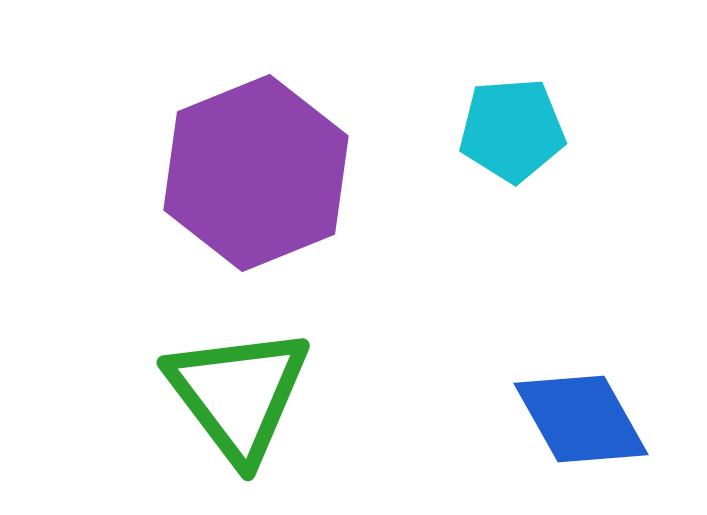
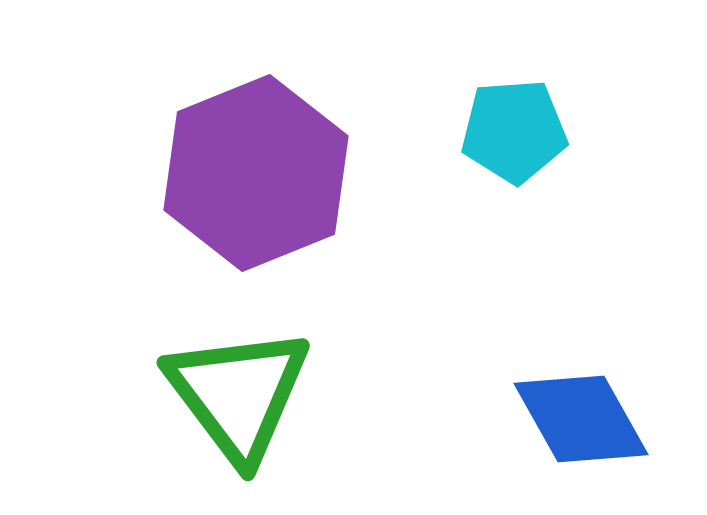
cyan pentagon: moved 2 px right, 1 px down
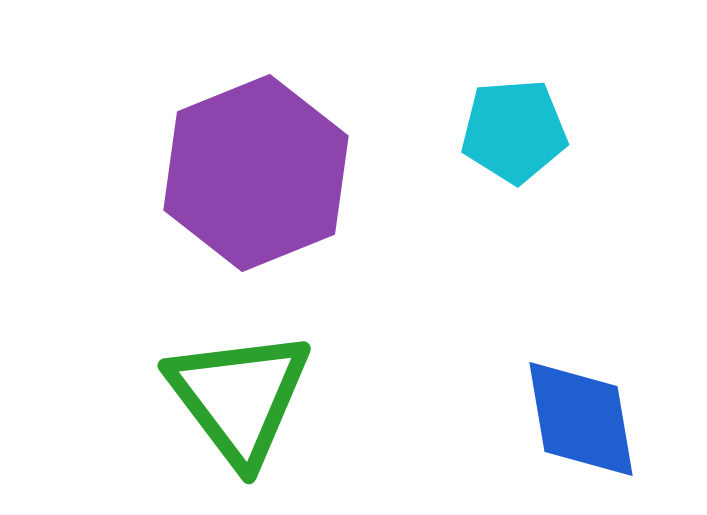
green triangle: moved 1 px right, 3 px down
blue diamond: rotated 20 degrees clockwise
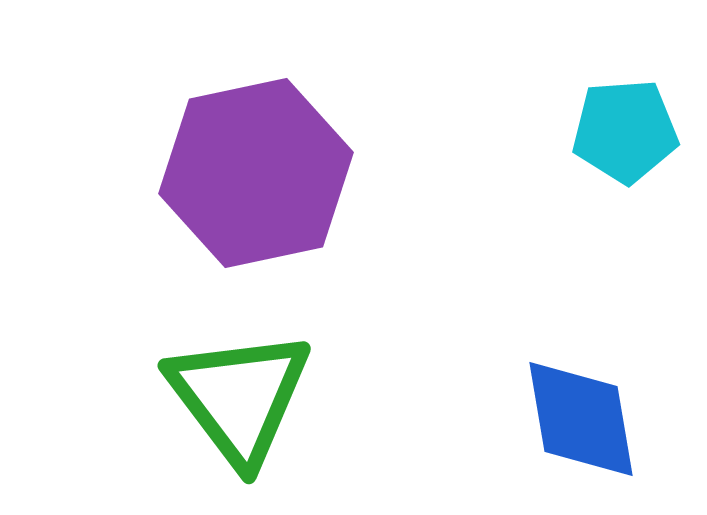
cyan pentagon: moved 111 px right
purple hexagon: rotated 10 degrees clockwise
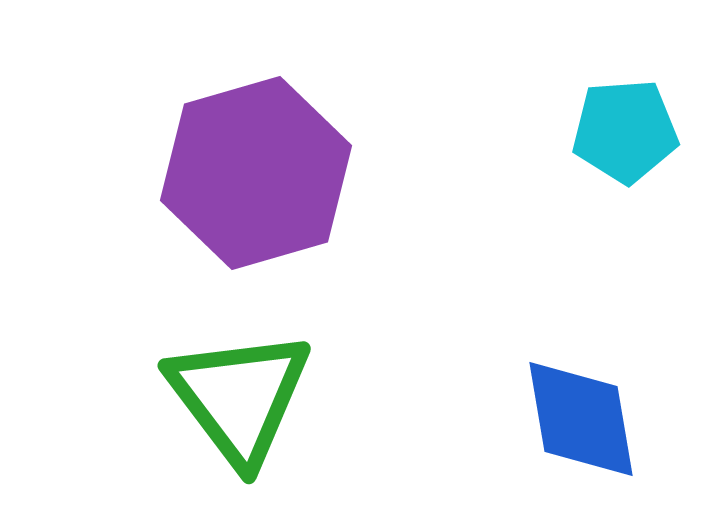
purple hexagon: rotated 4 degrees counterclockwise
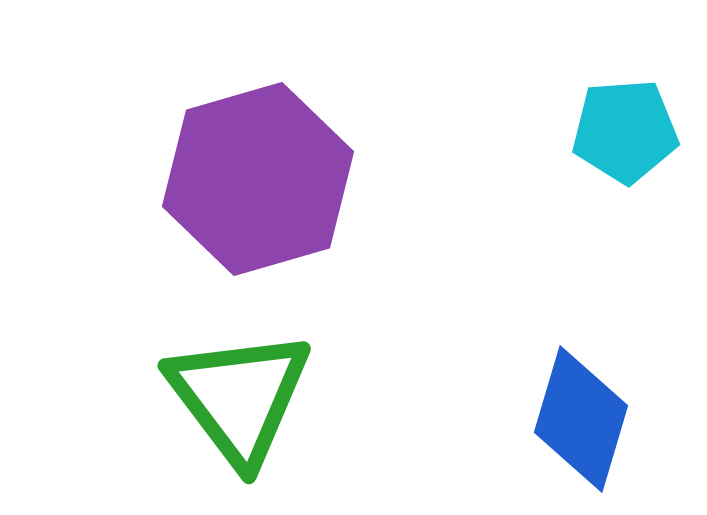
purple hexagon: moved 2 px right, 6 px down
blue diamond: rotated 26 degrees clockwise
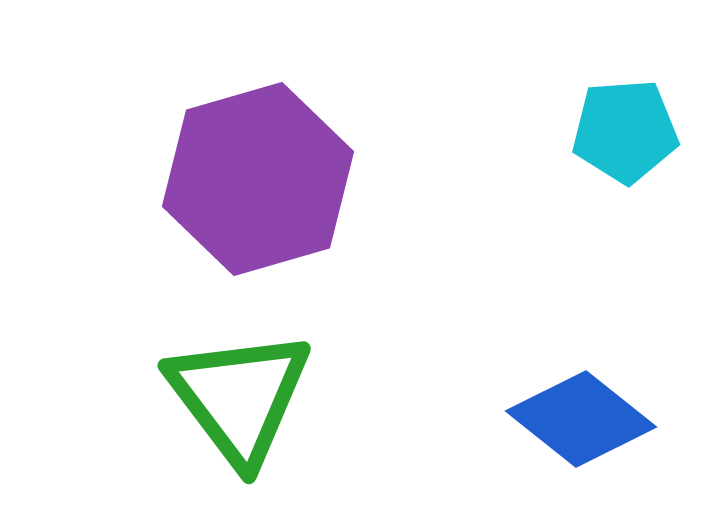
blue diamond: rotated 68 degrees counterclockwise
